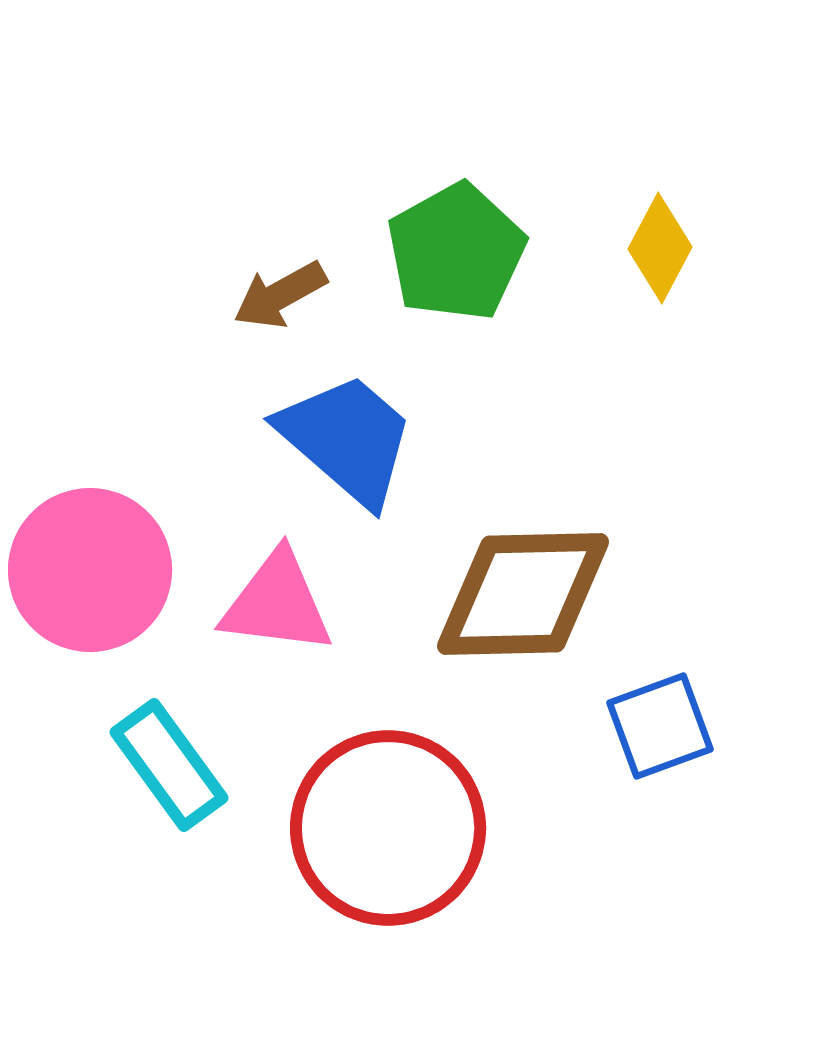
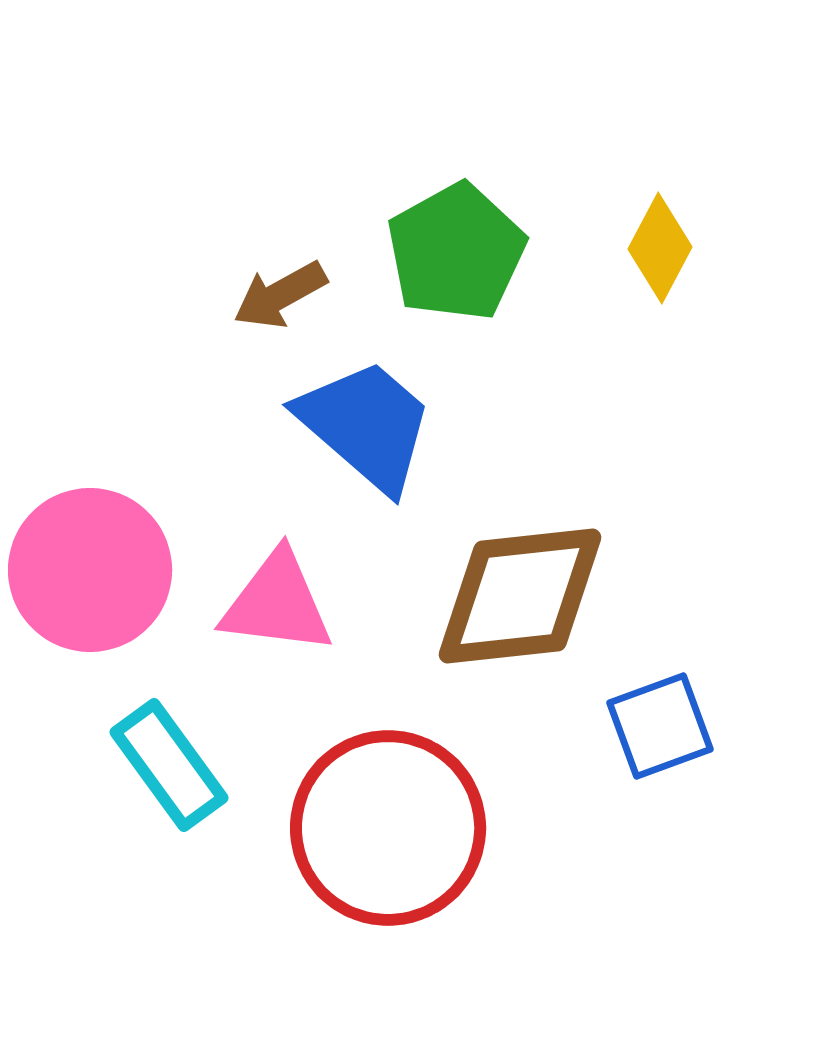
blue trapezoid: moved 19 px right, 14 px up
brown diamond: moved 3 px left, 2 px down; rotated 5 degrees counterclockwise
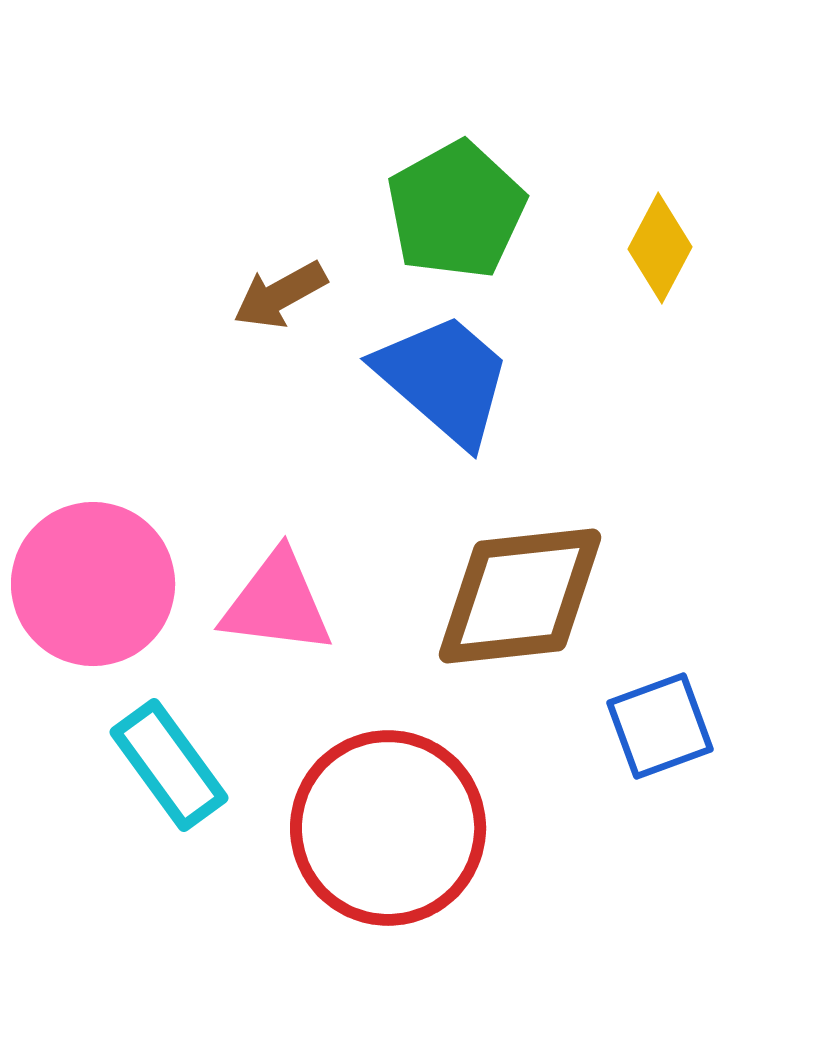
green pentagon: moved 42 px up
blue trapezoid: moved 78 px right, 46 px up
pink circle: moved 3 px right, 14 px down
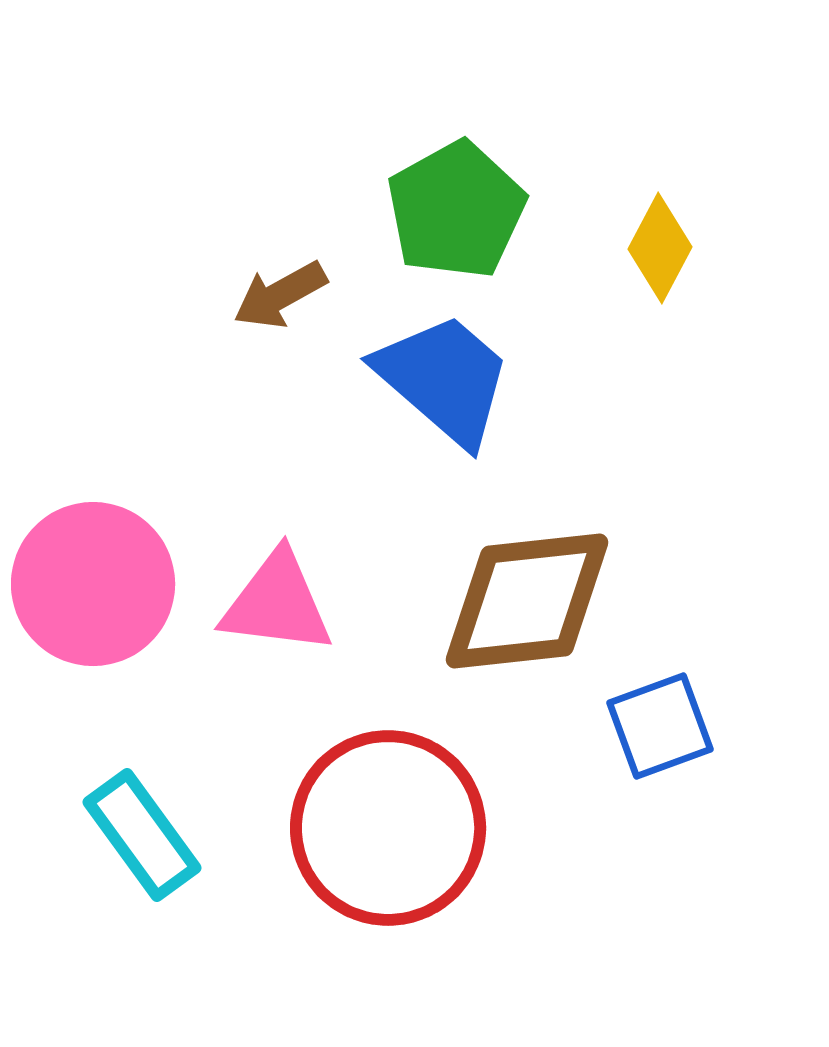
brown diamond: moved 7 px right, 5 px down
cyan rectangle: moved 27 px left, 70 px down
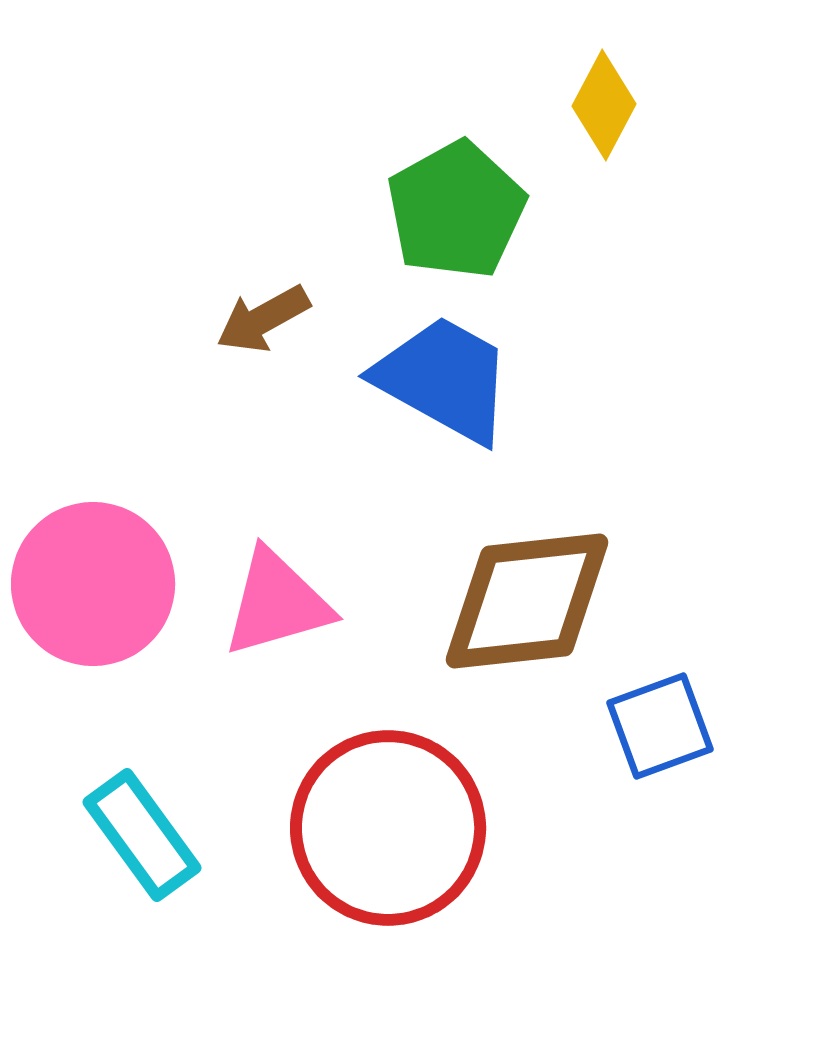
yellow diamond: moved 56 px left, 143 px up
brown arrow: moved 17 px left, 24 px down
blue trapezoid: rotated 12 degrees counterclockwise
pink triangle: rotated 23 degrees counterclockwise
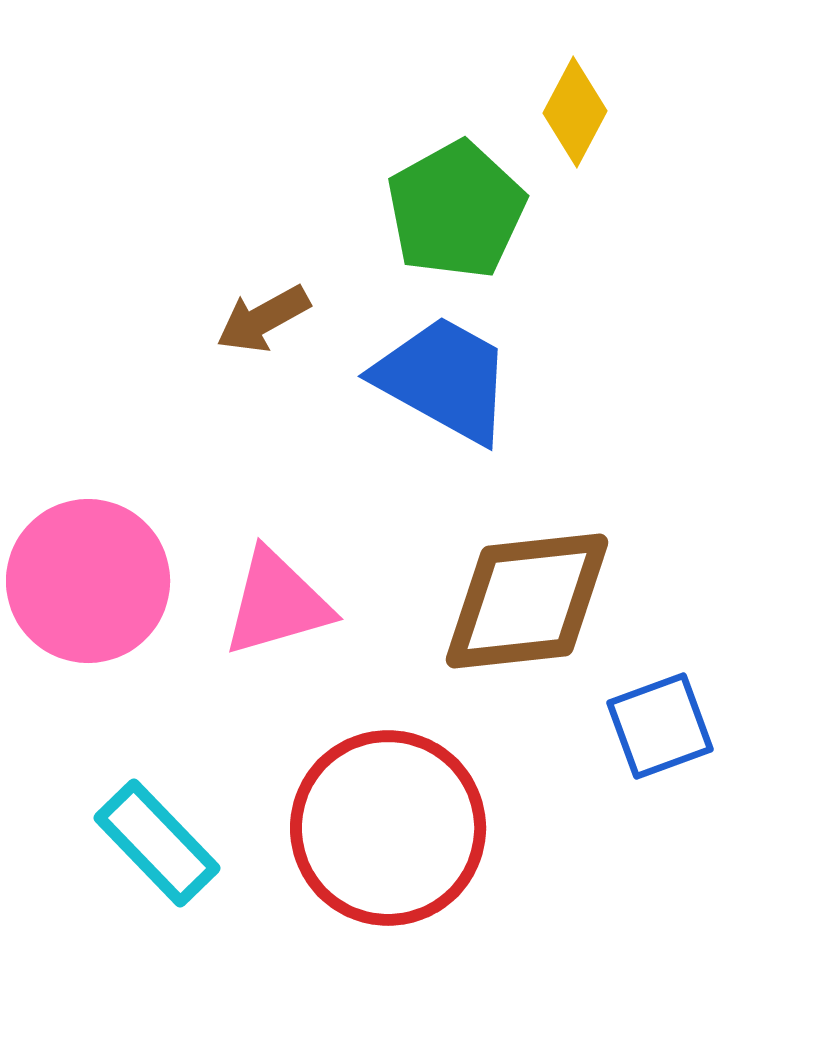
yellow diamond: moved 29 px left, 7 px down
pink circle: moved 5 px left, 3 px up
cyan rectangle: moved 15 px right, 8 px down; rotated 8 degrees counterclockwise
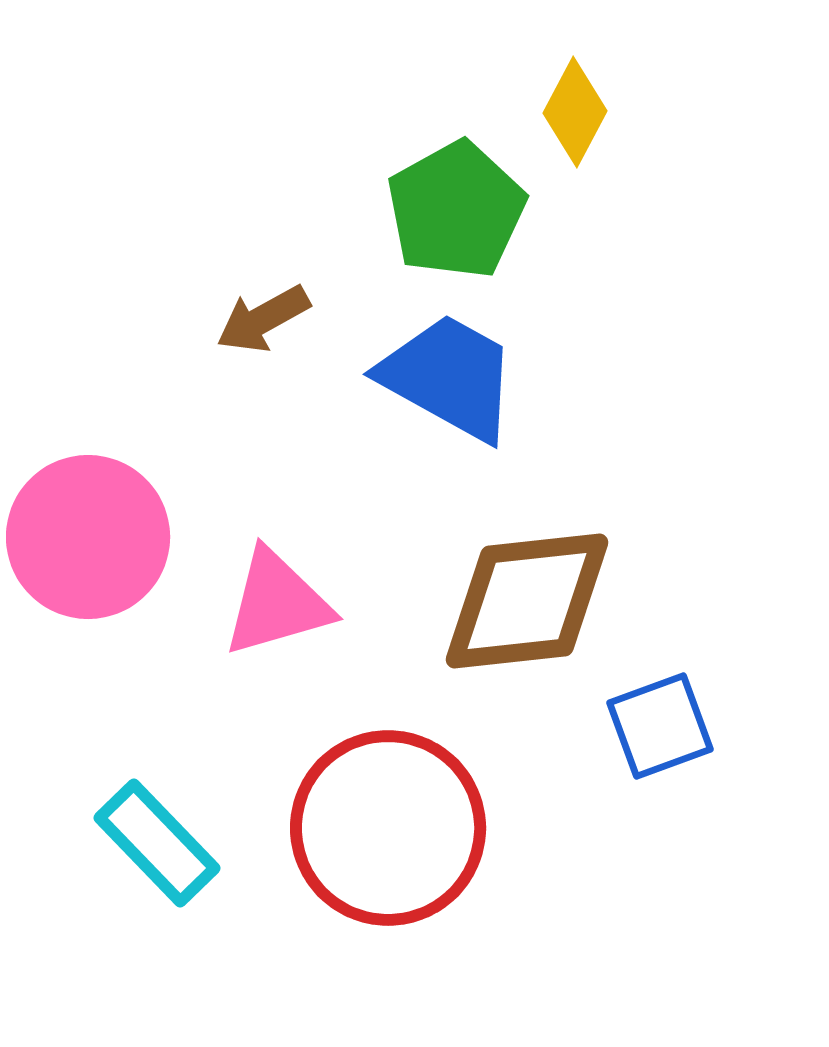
blue trapezoid: moved 5 px right, 2 px up
pink circle: moved 44 px up
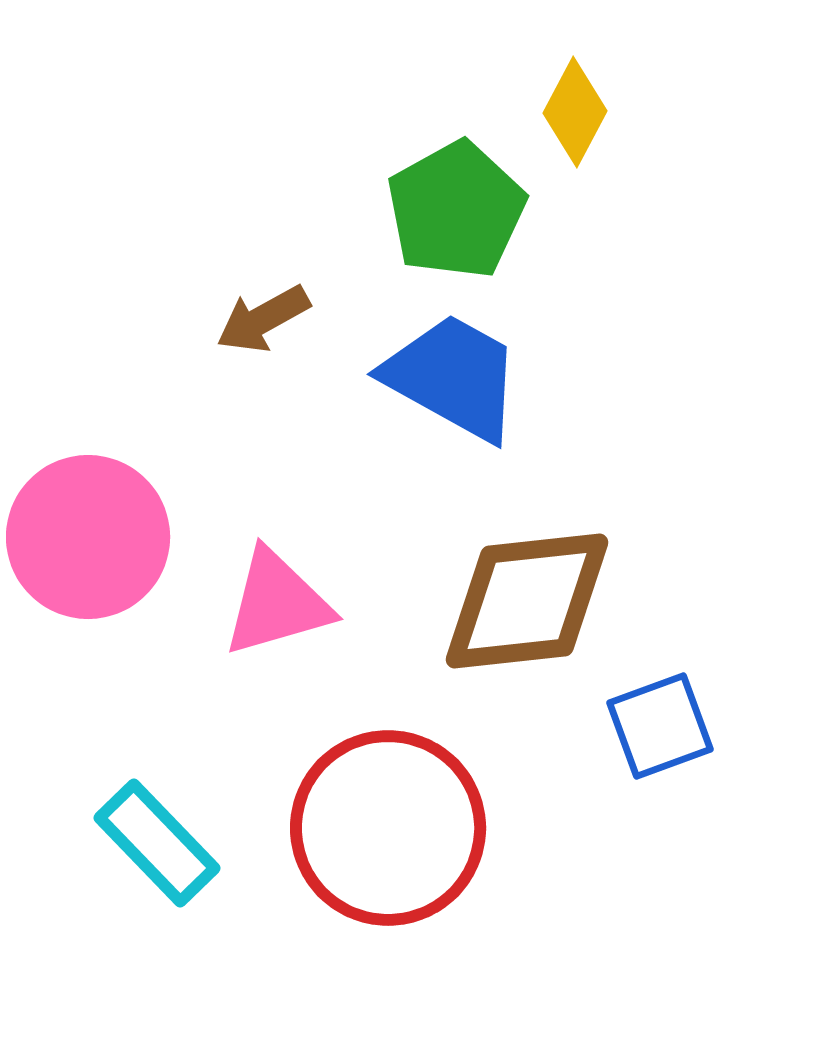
blue trapezoid: moved 4 px right
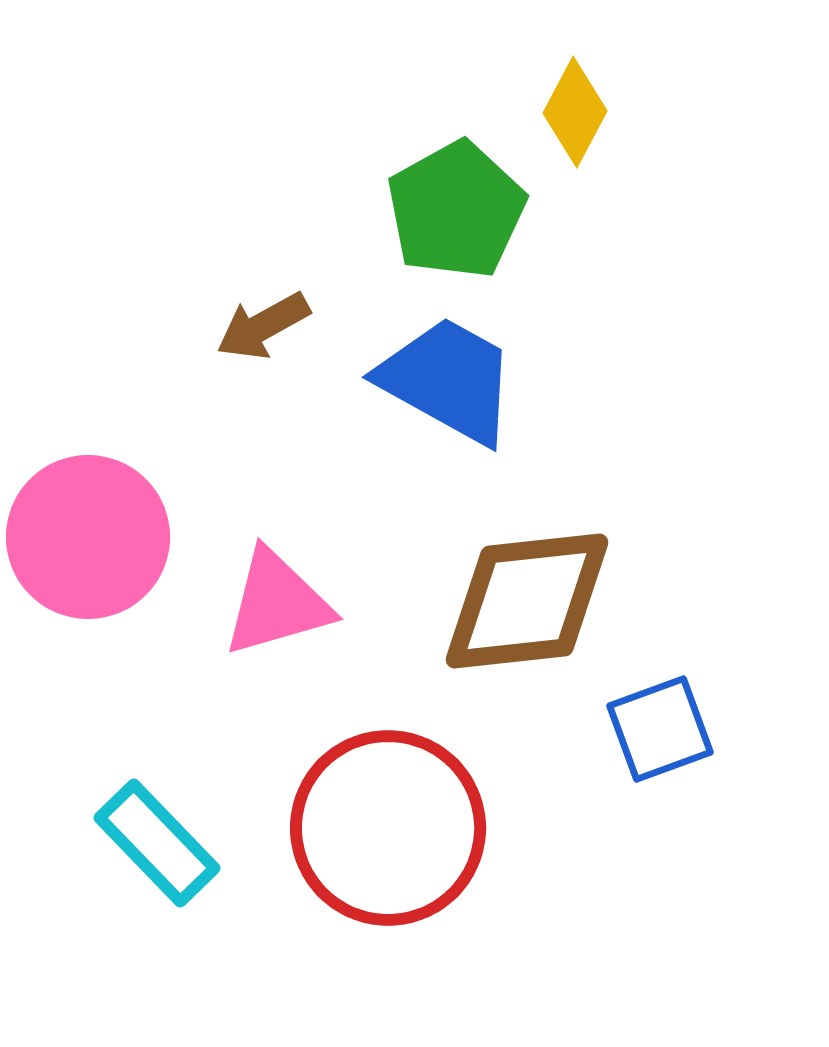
brown arrow: moved 7 px down
blue trapezoid: moved 5 px left, 3 px down
blue square: moved 3 px down
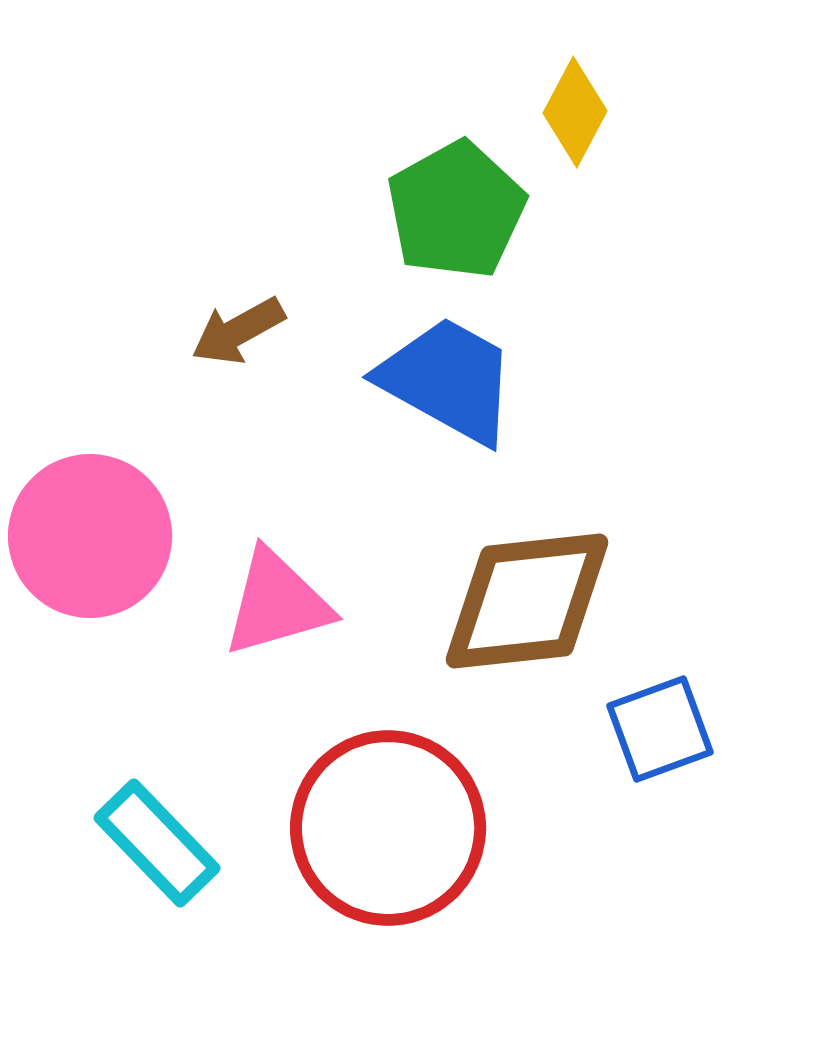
brown arrow: moved 25 px left, 5 px down
pink circle: moved 2 px right, 1 px up
